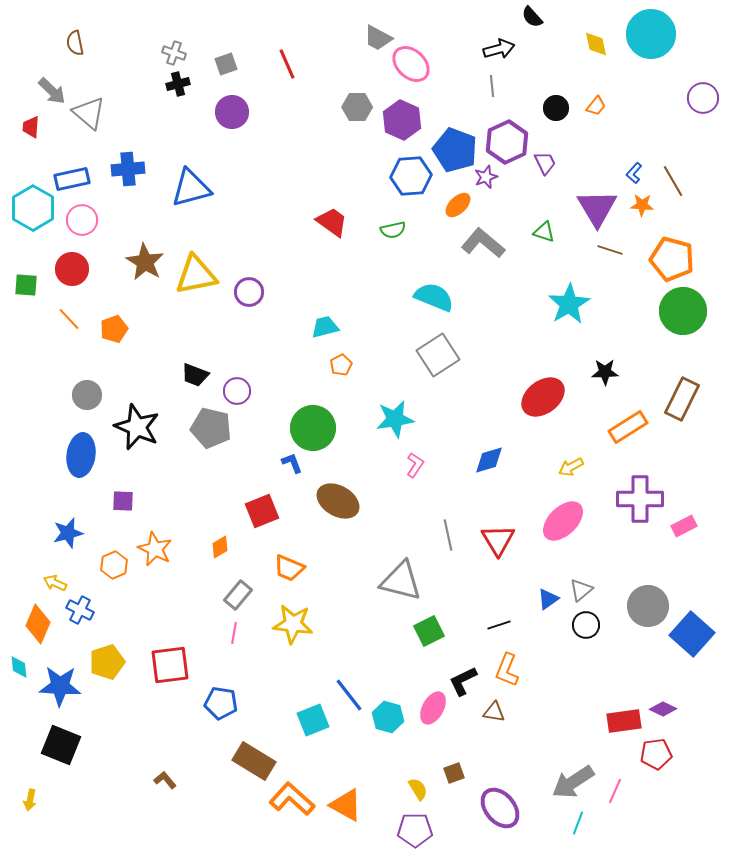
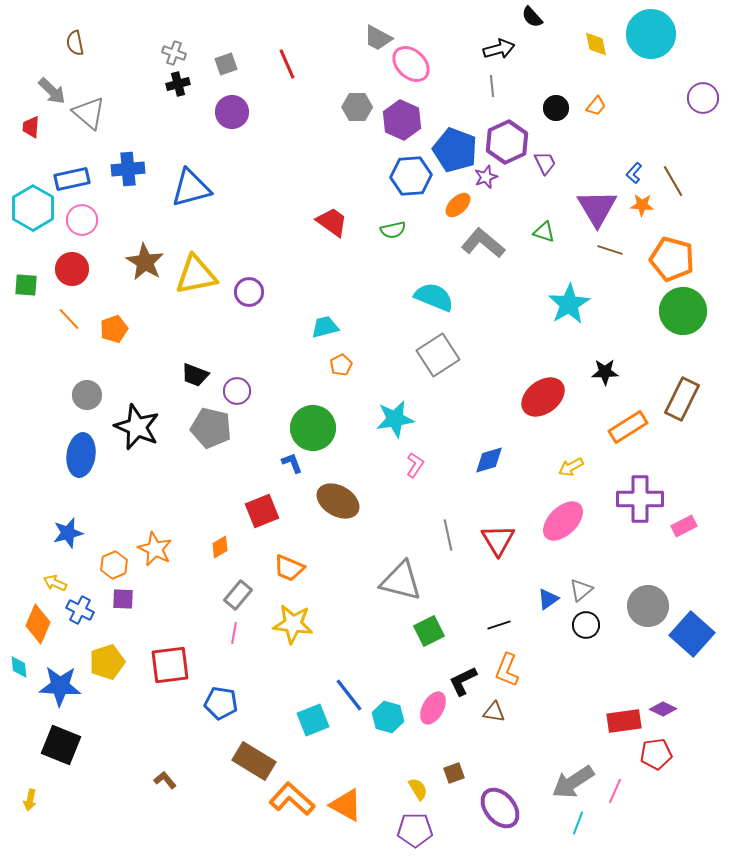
purple square at (123, 501): moved 98 px down
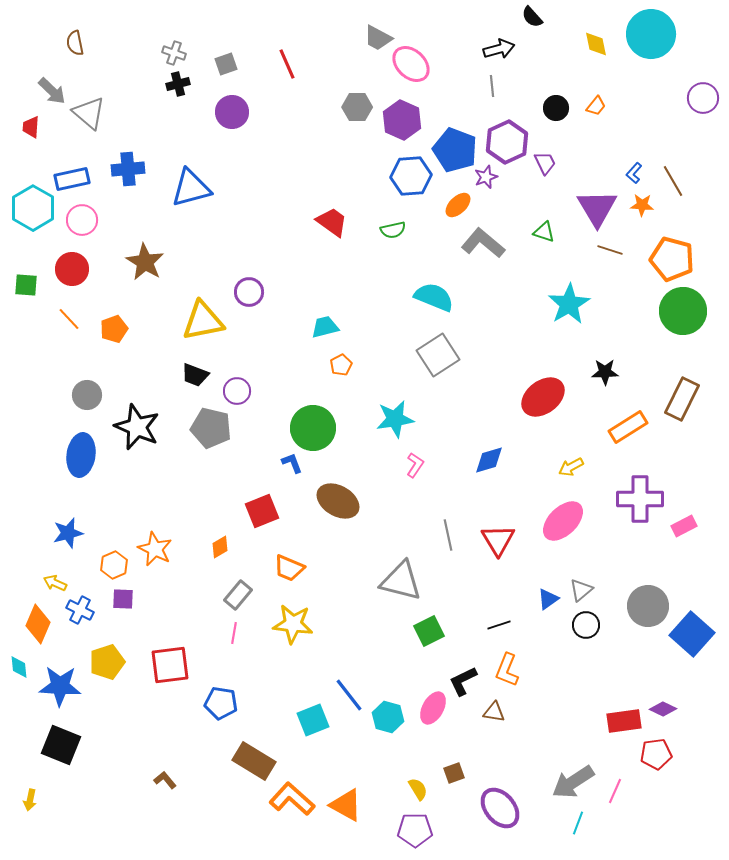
yellow triangle at (196, 275): moved 7 px right, 46 px down
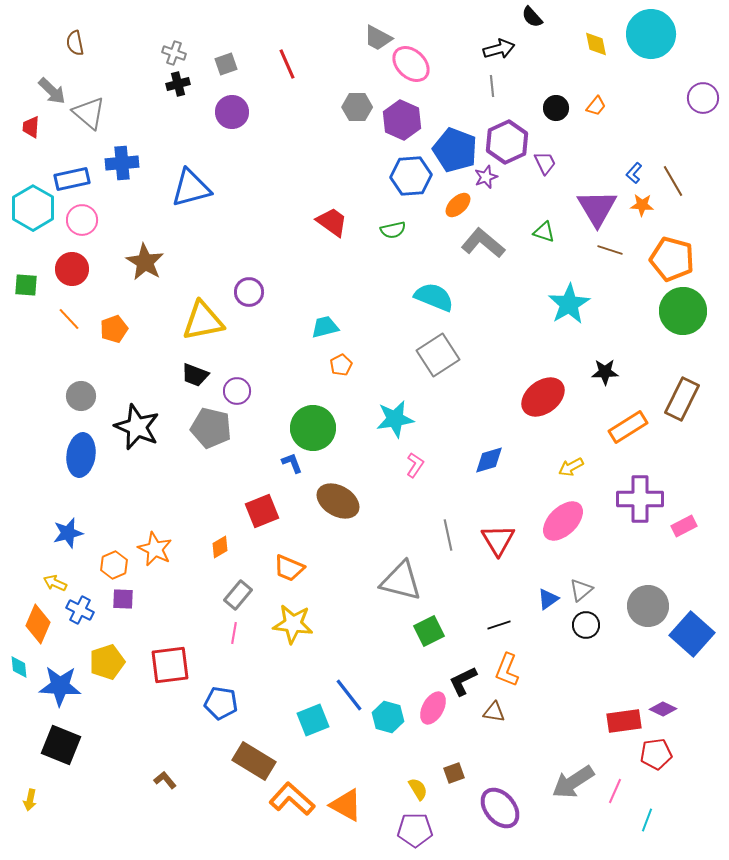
blue cross at (128, 169): moved 6 px left, 6 px up
gray circle at (87, 395): moved 6 px left, 1 px down
cyan line at (578, 823): moved 69 px right, 3 px up
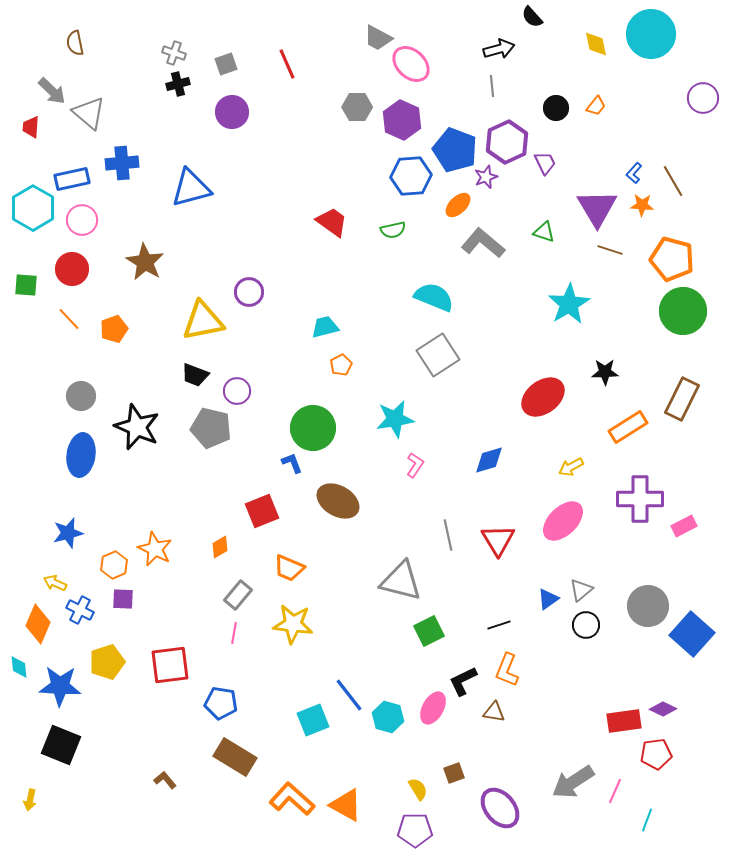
brown rectangle at (254, 761): moved 19 px left, 4 px up
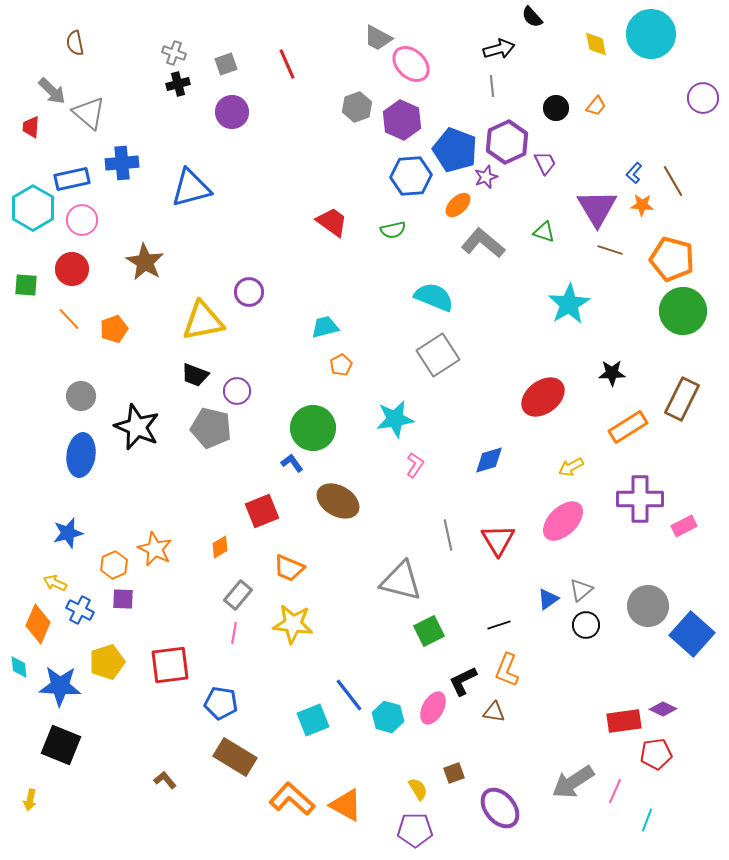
gray hexagon at (357, 107): rotated 20 degrees counterclockwise
black star at (605, 372): moved 7 px right, 1 px down
blue L-shape at (292, 463): rotated 15 degrees counterclockwise
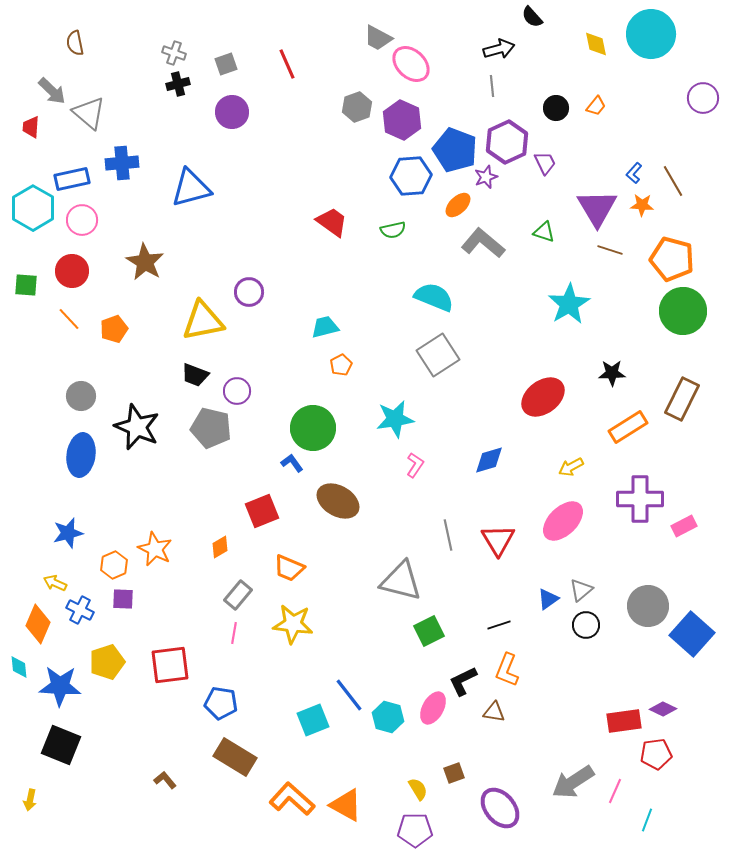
red circle at (72, 269): moved 2 px down
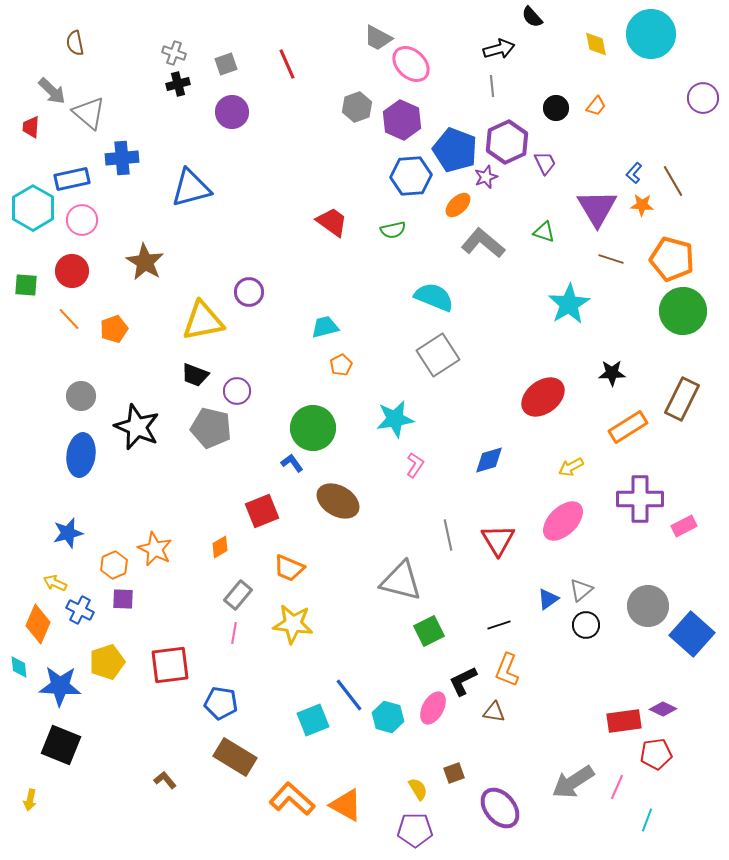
blue cross at (122, 163): moved 5 px up
brown line at (610, 250): moved 1 px right, 9 px down
pink line at (615, 791): moved 2 px right, 4 px up
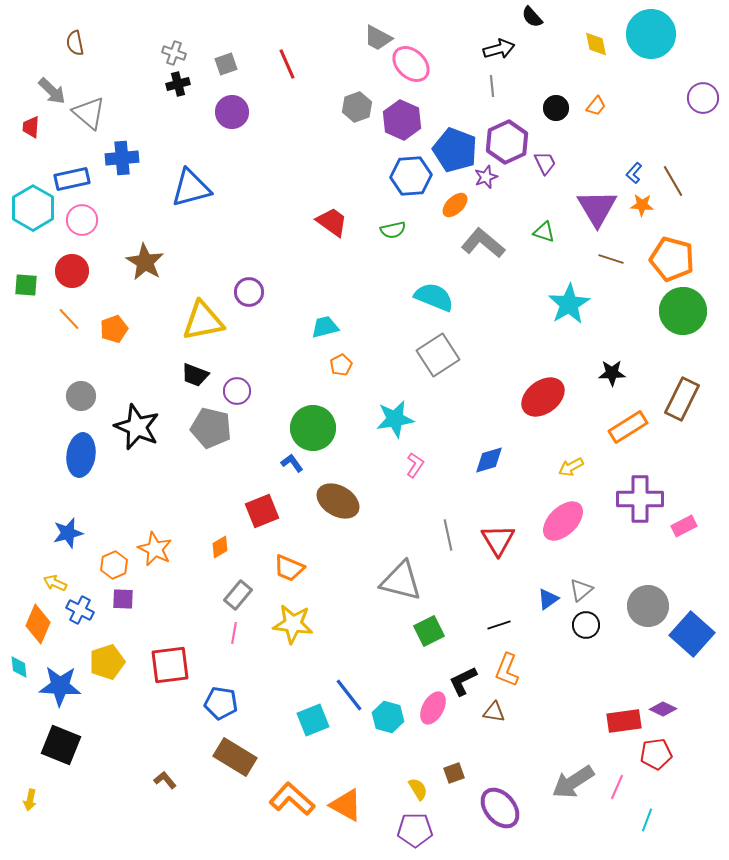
orange ellipse at (458, 205): moved 3 px left
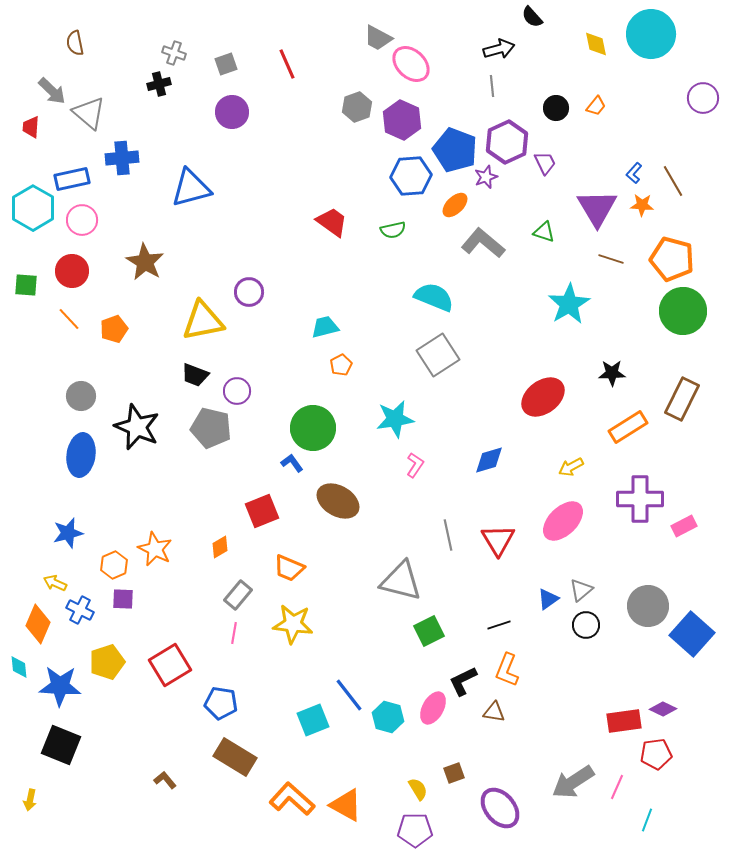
black cross at (178, 84): moved 19 px left
red square at (170, 665): rotated 24 degrees counterclockwise
